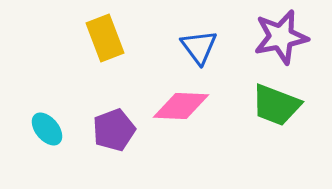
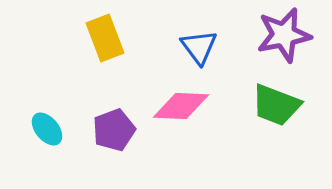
purple star: moved 3 px right, 2 px up
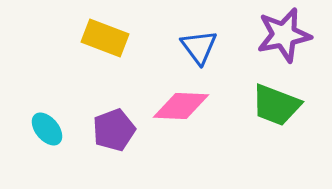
yellow rectangle: rotated 48 degrees counterclockwise
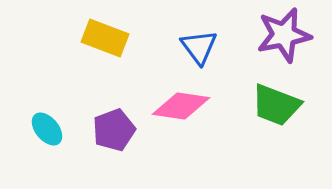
pink diamond: rotated 6 degrees clockwise
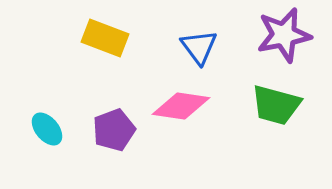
green trapezoid: rotated 6 degrees counterclockwise
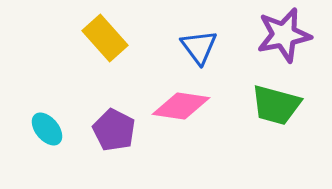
yellow rectangle: rotated 27 degrees clockwise
purple pentagon: rotated 24 degrees counterclockwise
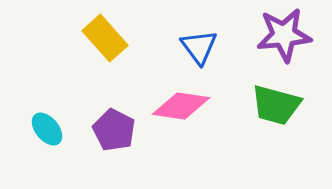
purple star: rotated 6 degrees clockwise
